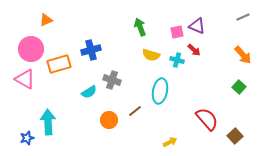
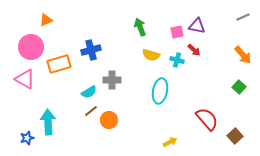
purple triangle: rotated 12 degrees counterclockwise
pink circle: moved 2 px up
gray cross: rotated 18 degrees counterclockwise
brown line: moved 44 px left
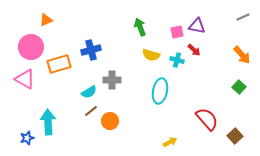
orange arrow: moved 1 px left
orange circle: moved 1 px right, 1 px down
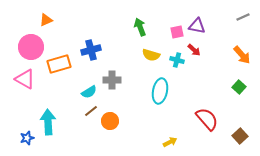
brown square: moved 5 px right
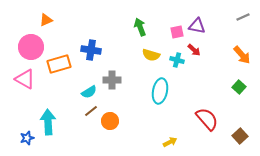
blue cross: rotated 24 degrees clockwise
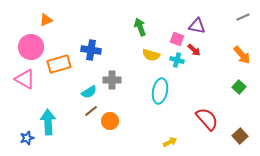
pink square: moved 7 px down; rotated 32 degrees clockwise
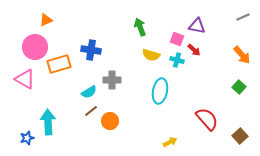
pink circle: moved 4 px right
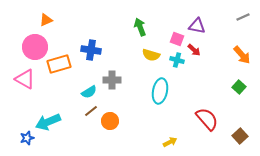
cyan arrow: rotated 110 degrees counterclockwise
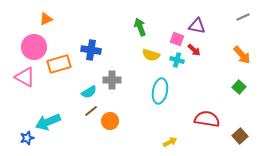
orange triangle: moved 1 px up
pink circle: moved 1 px left
pink triangle: moved 2 px up
red semicircle: rotated 40 degrees counterclockwise
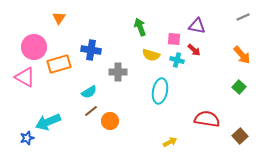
orange triangle: moved 13 px right, 1 px up; rotated 32 degrees counterclockwise
pink square: moved 3 px left; rotated 16 degrees counterclockwise
gray cross: moved 6 px right, 8 px up
